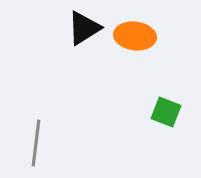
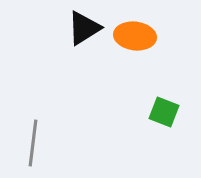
green square: moved 2 px left
gray line: moved 3 px left
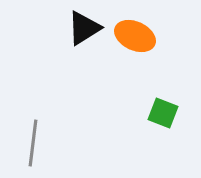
orange ellipse: rotated 18 degrees clockwise
green square: moved 1 px left, 1 px down
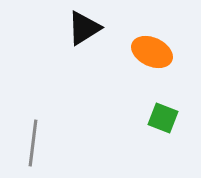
orange ellipse: moved 17 px right, 16 px down
green square: moved 5 px down
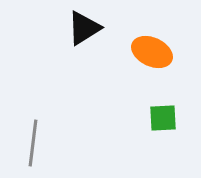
green square: rotated 24 degrees counterclockwise
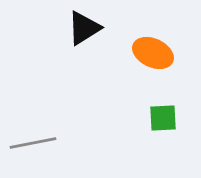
orange ellipse: moved 1 px right, 1 px down
gray line: rotated 72 degrees clockwise
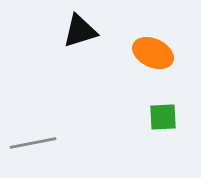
black triangle: moved 4 px left, 3 px down; rotated 15 degrees clockwise
green square: moved 1 px up
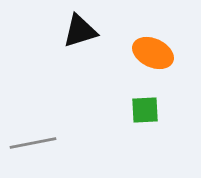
green square: moved 18 px left, 7 px up
